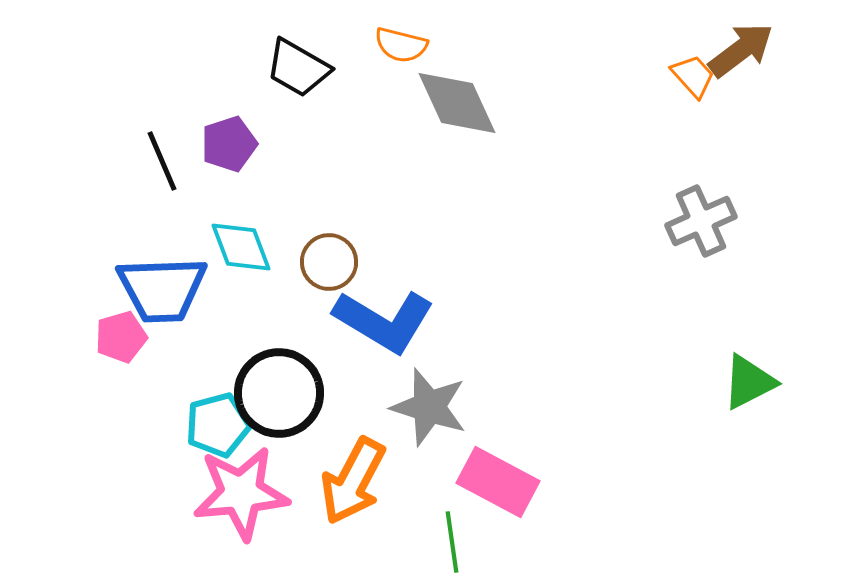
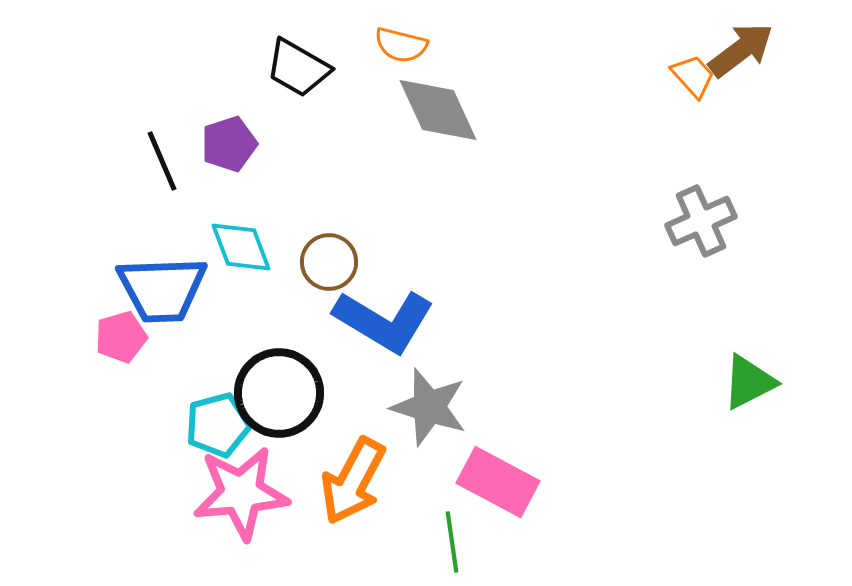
gray diamond: moved 19 px left, 7 px down
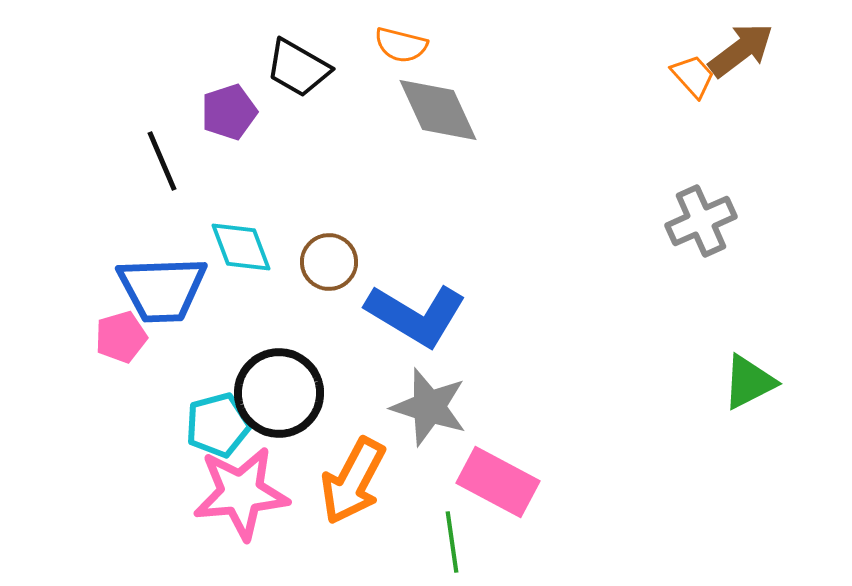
purple pentagon: moved 32 px up
blue L-shape: moved 32 px right, 6 px up
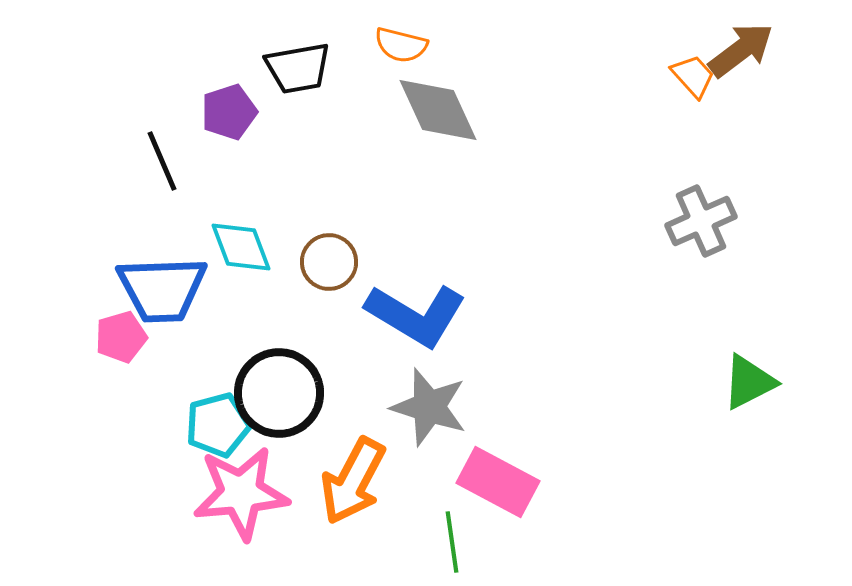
black trapezoid: rotated 40 degrees counterclockwise
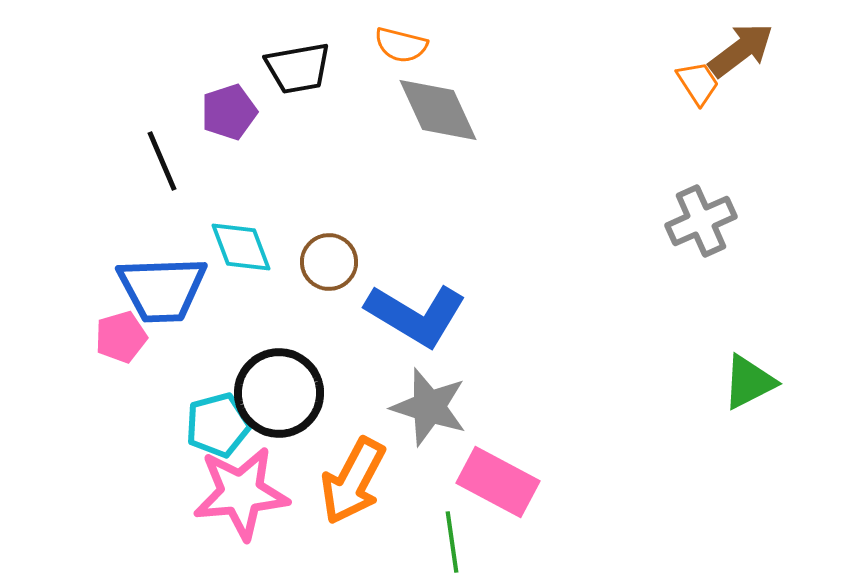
orange trapezoid: moved 5 px right, 7 px down; rotated 9 degrees clockwise
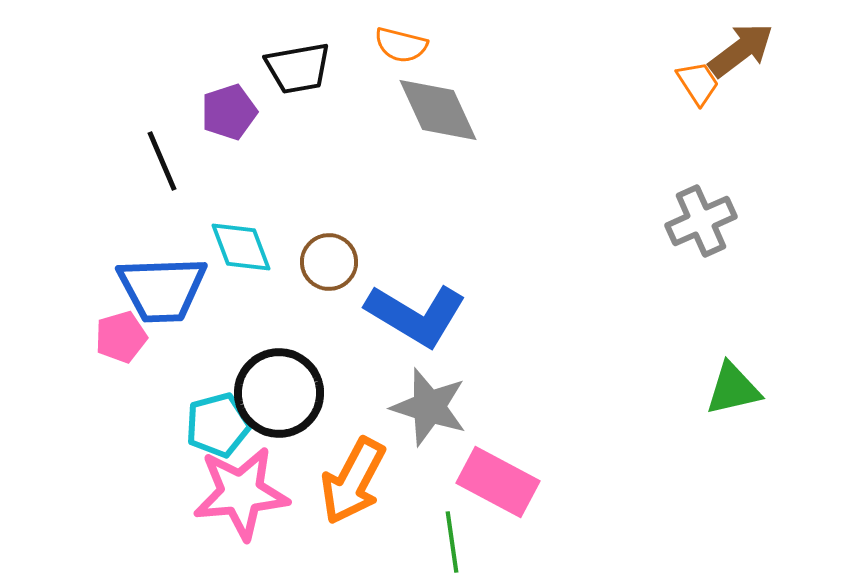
green triangle: moved 16 px left, 7 px down; rotated 14 degrees clockwise
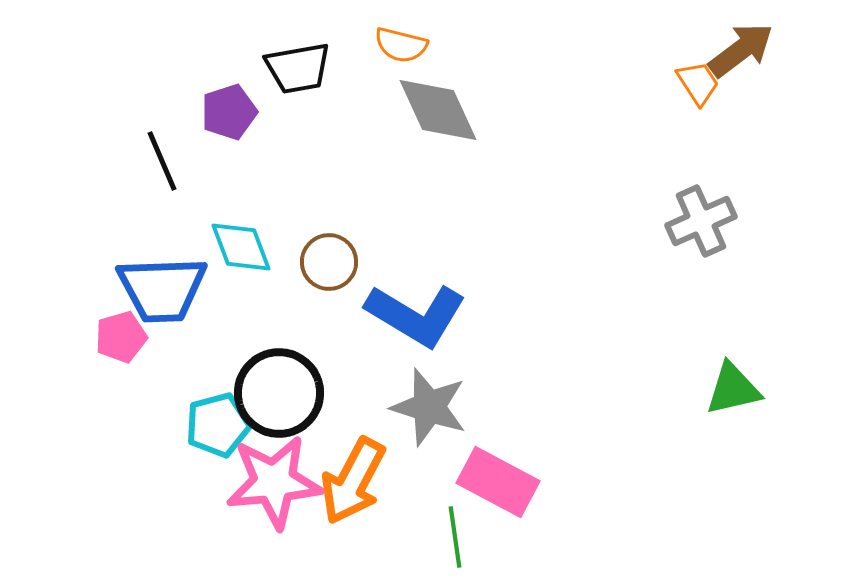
pink star: moved 33 px right, 11 px up
green line: moved 3 px right, 5 px up
